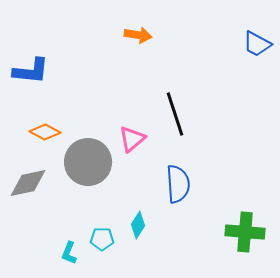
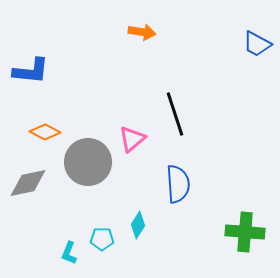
orange arrow: moved 4 px right, 3 px up
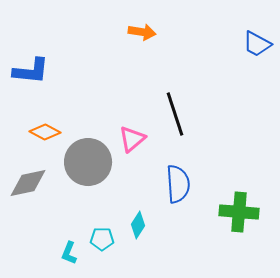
green cross: moved 6 px left, 20 px up
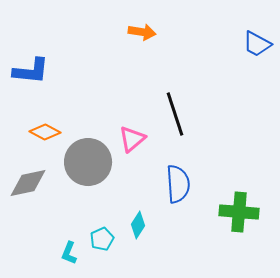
cyan pentagon: rotated 25 degrees counterclockwise
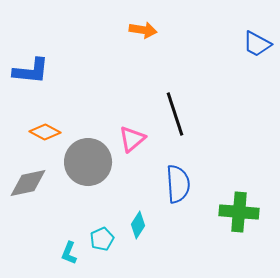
orange arrow: moved 1 px right, 2 px up
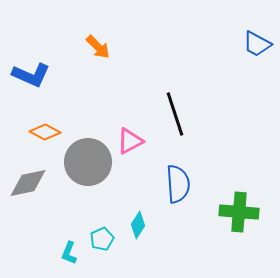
orange arrow: moved 45 px left, 17 px down; rotated 36 degrees clockwise
blue L-shape: moved 4 px down; rotated 18 degrees clockwise
pink triangle: moved 2 px left, 2 px down; rotated 12 degrees clockwise
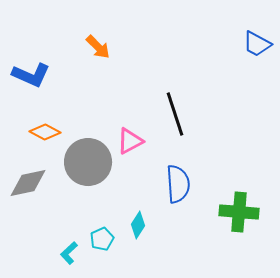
cyan L-shape: rotated 25 degrees clockwise
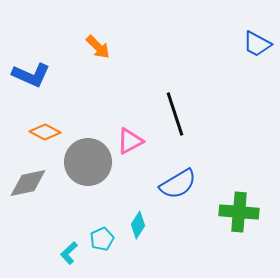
blue semicircle: rotated 63 degrees clockwise
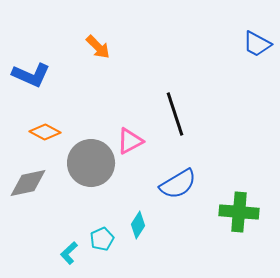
gray circle: moved 3 px right, 1 px down
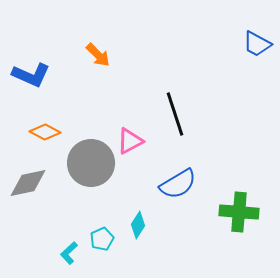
orange arrow: moved 8 px down
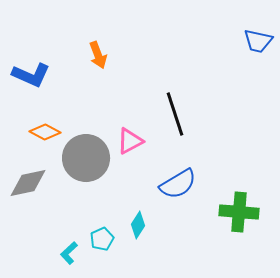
blue trapezoid: moved 1 px right, 3 px up; rotated 16 degrees counterclockwise
orange arrow: rotated 24 degrees clockwise
gray circle: moved 5 px left, 5 px up
